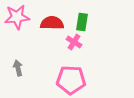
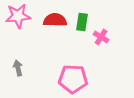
pink star: moved 1 px right, 1 px up
red semicircle: moved 3 px right, 3 px up
pink cross: moved 27 px right, 5 px up
pink pentagon: moved 2 px right, 1 px up
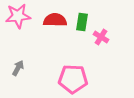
gray arrow: rotated 42 degrees clockwise
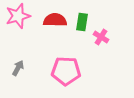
pink star: rotated 10 degrees counterclockwise
pink pentagon: moved 7 px left, 8 px up
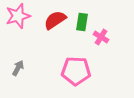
red semicircle: rotated 35 degrees counterclockwise
pink pentagon: moved 10 px right
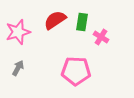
pink star: moved 16 px down
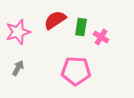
green rectangle: moved 1 px left, 5 px down
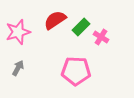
green rectangle: rotated 36 degrees clockwise
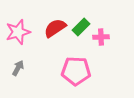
red semicircle: moved 8 px down
pink cross: rotated 35 degrees counterclockwise
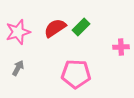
pink cross: moved 20 px right, 10 px down
pink pentagon: moved 3 px down
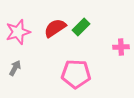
gray arrow: moved 3 px left
